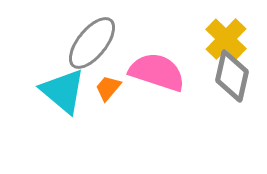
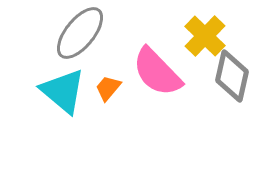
yellow cross: moved 21 px left, 3 px up
gray ellipse: moved 12 px left, 10 px up
pink semicircle: rotated 152 degrees counterclockwise
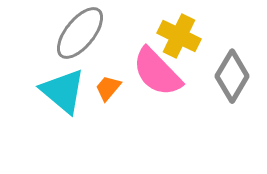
yellow cross: moved 26 px left; rotated 18 degrees counterclockwise
gray diamond: rotated 18 degrees clockwise
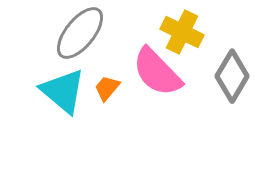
yellow cross: moved 3 px right, 4 px up
orange trapezoid: moved 1 px left
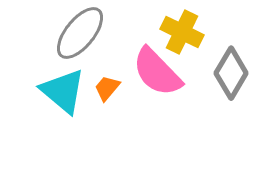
gray diamond: moved 1 px left, 3 px up
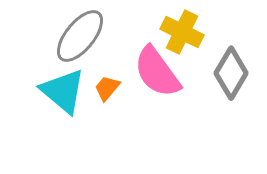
gray ellipse: moved 3 px down
pink semicircle: rotated 8 degrees clockwise
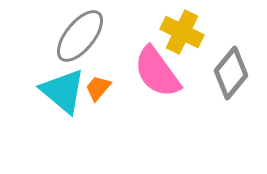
gray diamond: rotated 9 degrees clockwise
orange trapezoid: moved 9 px left
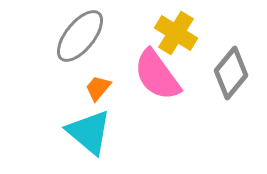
yellow cross: moved 6 px left, 1 px down; rotated 6 degrees clockwise
pink semicircle: moved 3 px down
cyan triangle: moved 26 px right, 41 px down
